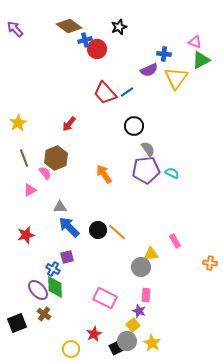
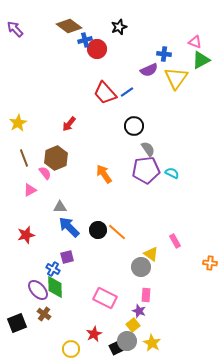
yellow triangle at (151, 254): rotated 42 degrees clockwise
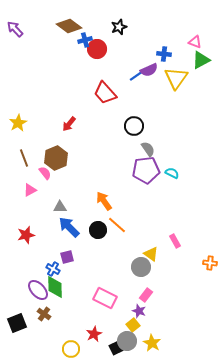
blue line at (127, 92): moved 9 px right, 16 px up
orange arrow at (104, 174): moved 27 px down
orange line at (117, 232): moved 7 px up
pink rectangle at (146, 295): rotated 32 degrees clockwise
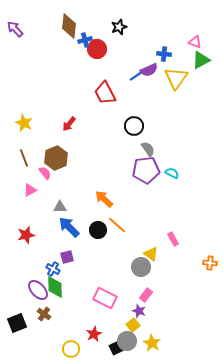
brown diamond at (69, 26): rotated 60 degrees clockwise
red trapezoid at (105, 93): rotated 15 degrees clockwise
yellow star at (18, 123): moved 6 px right; rotated 18 degrees counterclockwise
orange arrow at (104, 201): moved 2 px up; rotated 12 degrees counterclockwise
pink rectangle at (175, 241): moved 2 px left, 2 px up
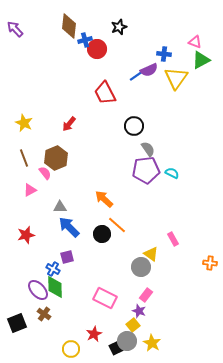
black circle at (98, 230): moved 4 px right, 4 px down
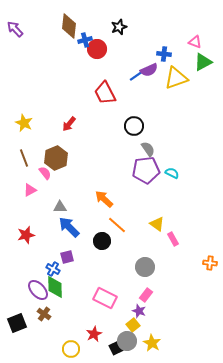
green triangle at (201, 60): moved 2 px right, 2 px down
yellow triangle at (176, 78): rotated 35 degrees clockwise
black circle at (102, 234): moved 7 px down
yellow triangle at (151, 254): moved 6 px right, 30 px up
gray circle at (141, 267): moved 4 px right
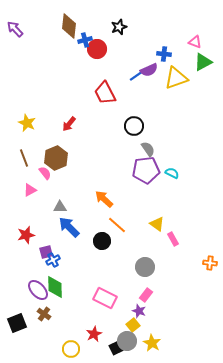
yellow star at (24, 123): moved 3 px right
purple square at (67, 257): moved 21 px left, 5 px up
blue cross at (53, 269): moved 9 px up; rotated 32 degrees clockwise
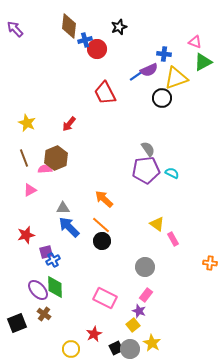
black circle at (134, 126): moved 28 px right, 28 px up
pink semicircle at (45, 173): moved 4 px up; rotated 56 degrees counterclockwise
gray triangle at (60, 207): moved 3 px right, 1 px down
orange line at (117, 225): moved 16 px left
gray circle at (127, 341): moved 3 px right, 8 px down
